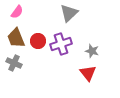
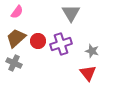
gray triangle: moved 2 px right; rotated 18 degrees counterclockwise
brown trapezoid: rotated 70 degrees clockwise
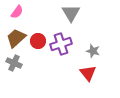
gray star: moved 1 px right
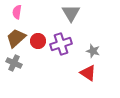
pink semicircle: rotated 152 degrees clockwise
red triangle: rotated 18 degrees counterclockwise
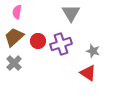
brown trapezoid: moved 2 px left, 1 px up
gray cross: rotated 21 degrees clockwise
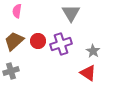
pink semicircle: moved 1 px up
brown trapezoid: moved 4 px down
gray star: rotated 16 degrees clockwise
gray cross: moved 3 px left, 8 px down; rotated 28 degrees clockwise
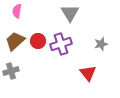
gray triangle: moved 1 px left
brown trapezoid: moved 1 px right
gray star: moved 8 px right, 7 px up; rotated 24 degrees clockwise
red triangle: rotated 18 degrees clockwise
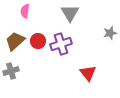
pink semicircle: moved 8 px right
gray star: moved 9 px right, 11 px up
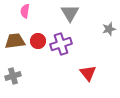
gray star: moved 1 px left, 4 px up
brown trapezoid: rotated 35 degrees clockwise
gray cross: moved 2 px right, 5 px down
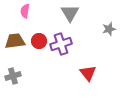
red circle: moved 1 px right
